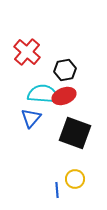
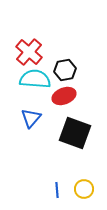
red cross: moved 2 px right
cyan semicircle: moved 8 px left, 15 px up
yellow circle: moved 9 px right, 10 px down
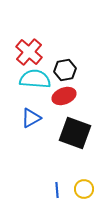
blue triangle: rotated 20 degrees clockwise
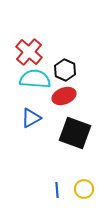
black hexagon: rotated 25 degrees counterclockwise
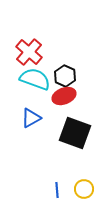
black hexagon: moved 6 px down
cyan semicircle: rotated 16 degrees clockwise
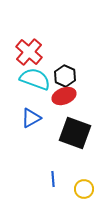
blue line: moved 4 px left, 11 px up
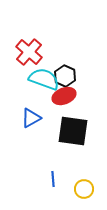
cyan semicircle: moved 9 px right
black square: moved 2 px left, 2 px up; rotated 12 degrees counterclockwise
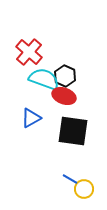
red ellipse: rotated 40 degrees clockwise
blue line: moved 17 px right; rotated 56 degrees counterclockwise
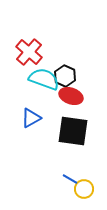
red ellipse: moved 7 px right
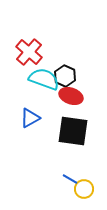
blue triangle: moved 1 px left
